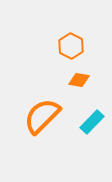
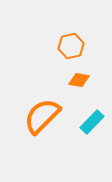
orange hexagon: rotated 20 degrees clockwise
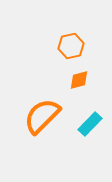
orange diamond: rotated 25 degrees counterclockwise
cyan rectangle: moved 2 px left, 2 px down
